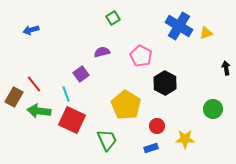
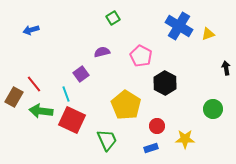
yellow triangle: moved 2 px right, 1 px down
green arrow: moved 2 px right
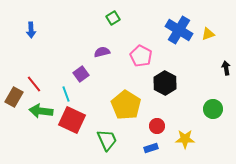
blue cross: moved 4 px down
blue arrow: rotated 77 degrees counterclockwise
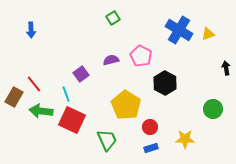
purple semicircle: moved 9 px right, 8 px down
red circle: moved 7 px left, 1 px down
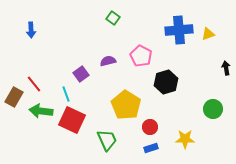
green square: rotated 24 degrees counterclockwise
blue cross: rotated 36 degrees counterclockwise
purple semicircle: moved 3 px left, 1 px down
black hexagon: moved 1 px right, 1 px up; rotated 15 degrees clockwise
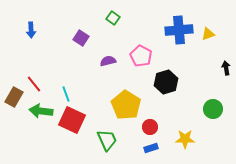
purple square: moved 36 px up; rotated 21 degrees counterclockwise
